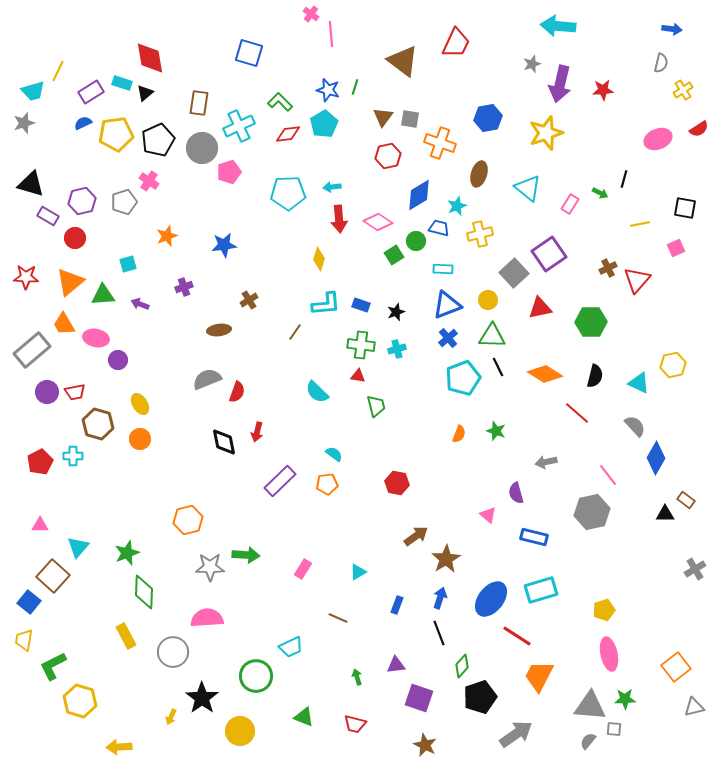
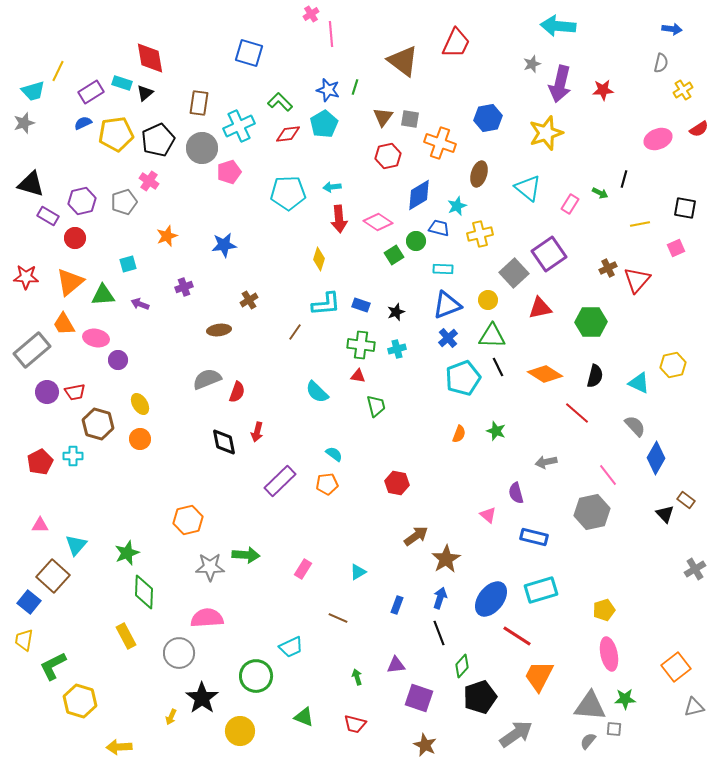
pink cross at (311, 14): rotated 21 degrees clockwise
black triangle at (665, 514): rotated 48 degrees clockwise
cyan triangle at (78, 547): moved 2 px left, 2 px up
gray circle at (173, 652): moved 6 px right, 1 px down
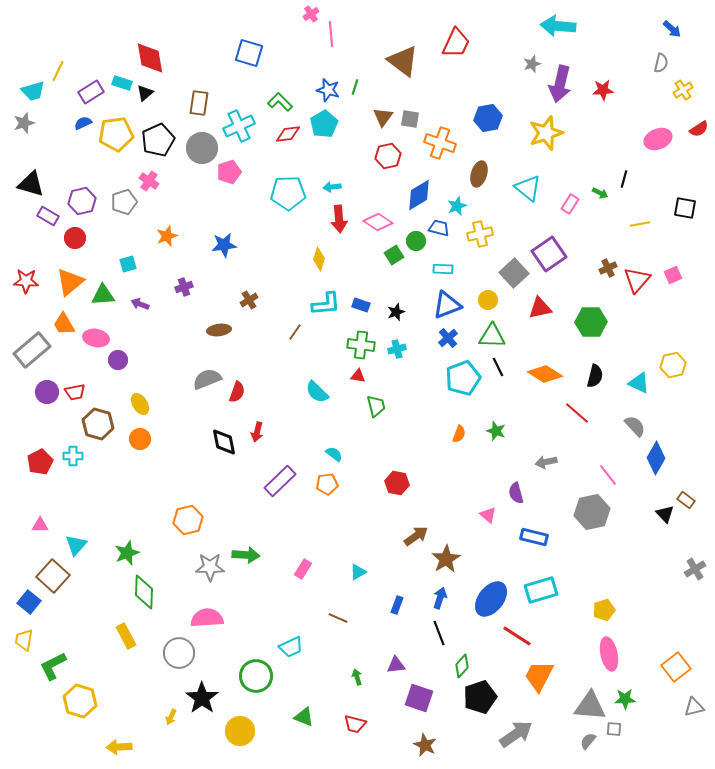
blue arrow at (672, 29): rotated 36 degrees clockwise
pink square at (676, 248): moved 3 px left, 27 px down
red star at (26, 277): moved 4 px down
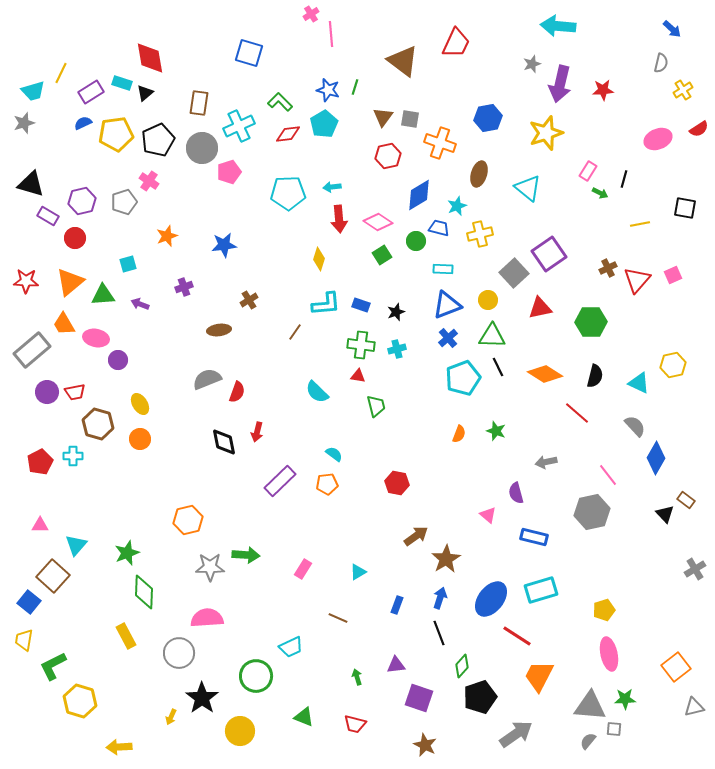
yellow line at (58, 71): moved 3 px right, 2 px down
pink rectangle at (570, 204): moved 18 px right, 33 px up
green square at (394, 255): moved 12 px left
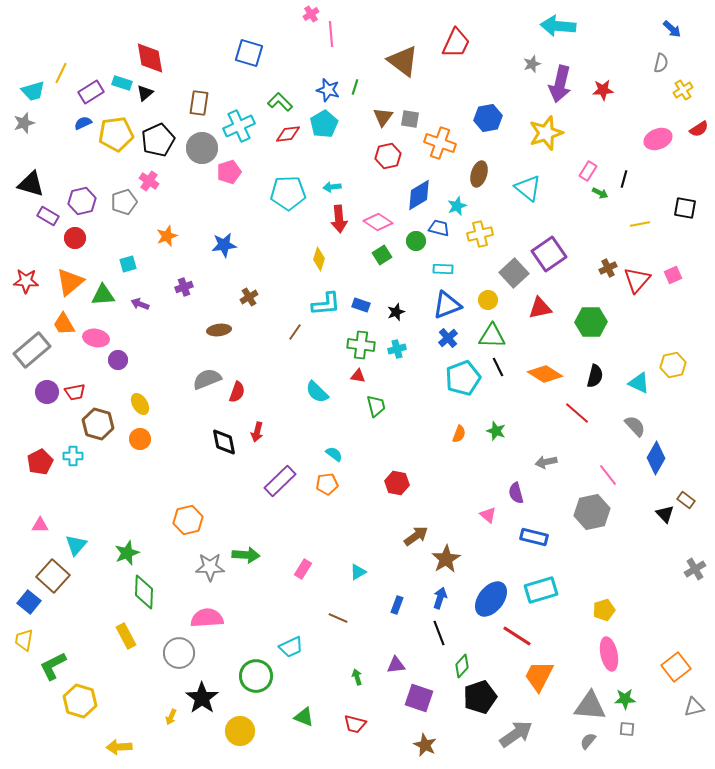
brown cross at (249, 300): moved 3 px up
gray square at (614, 729): moved 13 px right
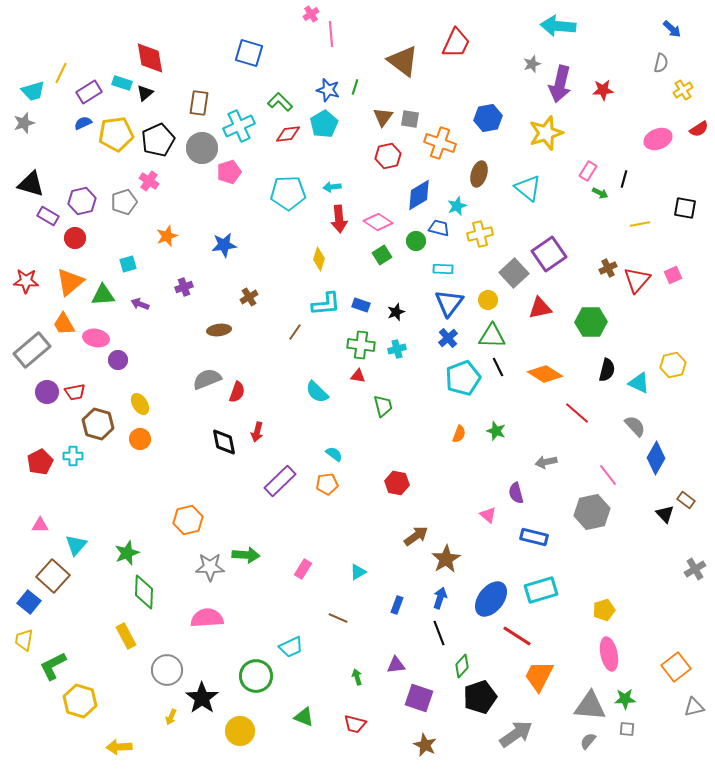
purple rectangle at (91, 92): moved 2 px left
blue triangle at (447, 305): moved 2 px right, 2 px up; rotated 32 degrees counterclockwise
black semicircle at (595, 376): moved 12 px right, 6 px up
green trapezoid at (376, 406): moved 7 px right
gray circle at (179, 653): moved 12 px left, 17 px down
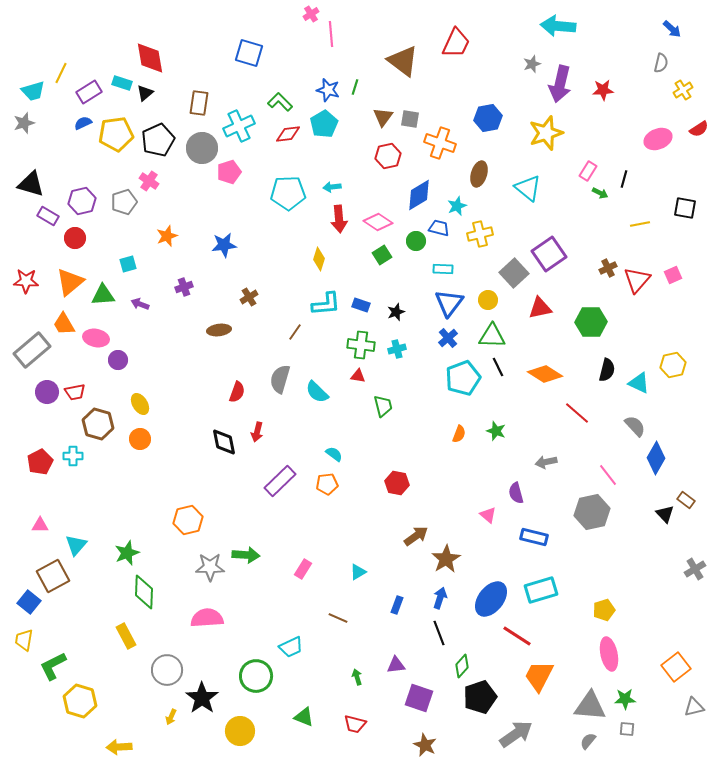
gray semicircle at (207, 379): moved 73 px right; rotated 52 degrees counterclockwise
brown square at (53, 576): rotated 20 degrees clockwise
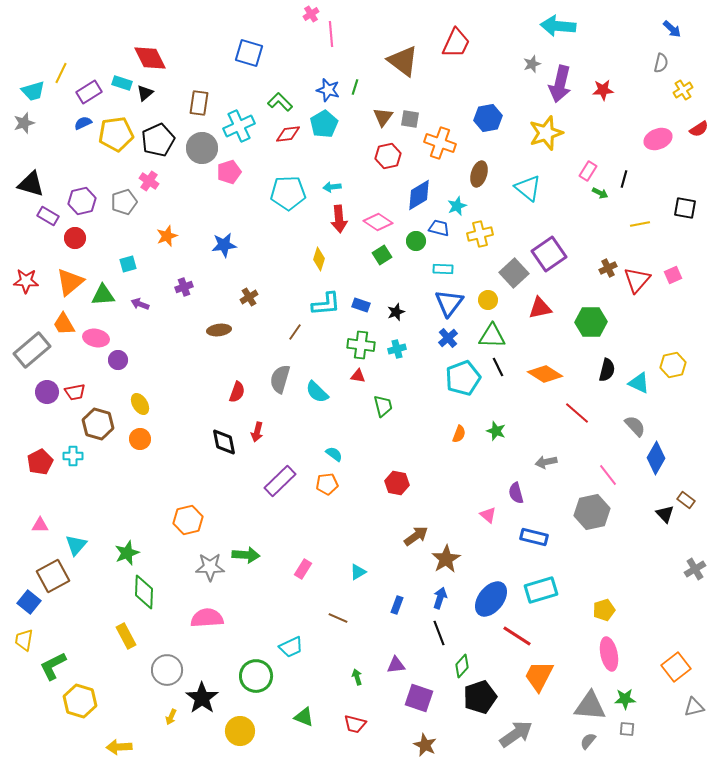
red diamond at (150, 58): rotated 16 degrees counterclockwise
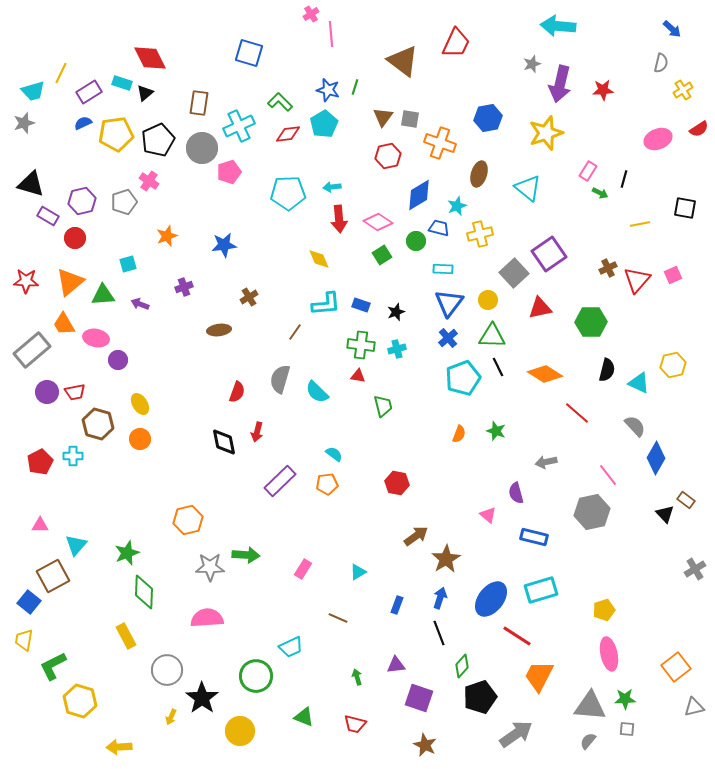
yellow diamond at (319, 259): rotated 40 degrees counterclockwise
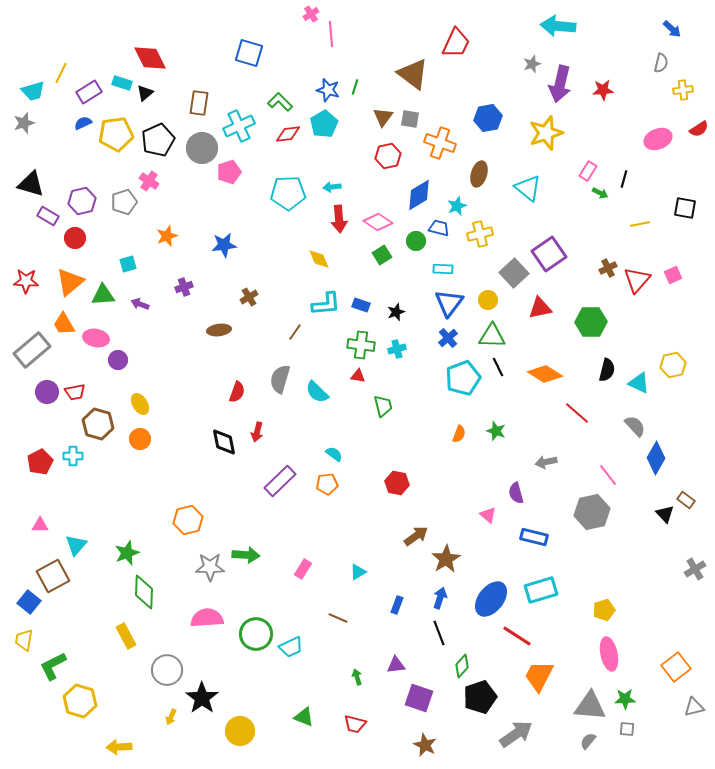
brown triangle at (403, 61): moved 10 px right, 13 px down
yellow cross at (683, 90): rotated 24 degrees clockwise
green circle at (256, 676): moved 42 px up
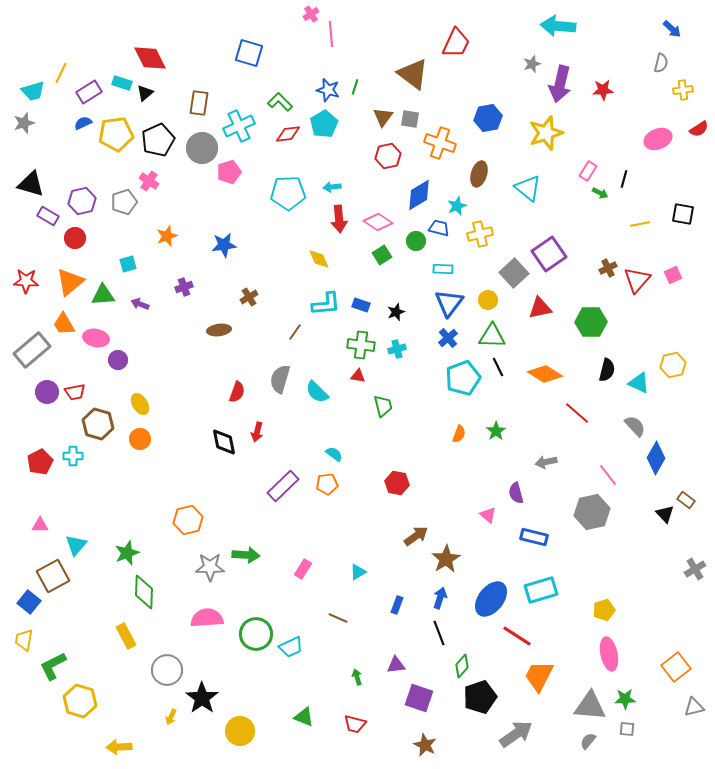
black square at (685, 208): moved 2 px left, 6 px down
green star at (496, 431): rotated 18 degrees clockwise
purple rectangle at (280, 481): moved 3 px right, 5 px down
